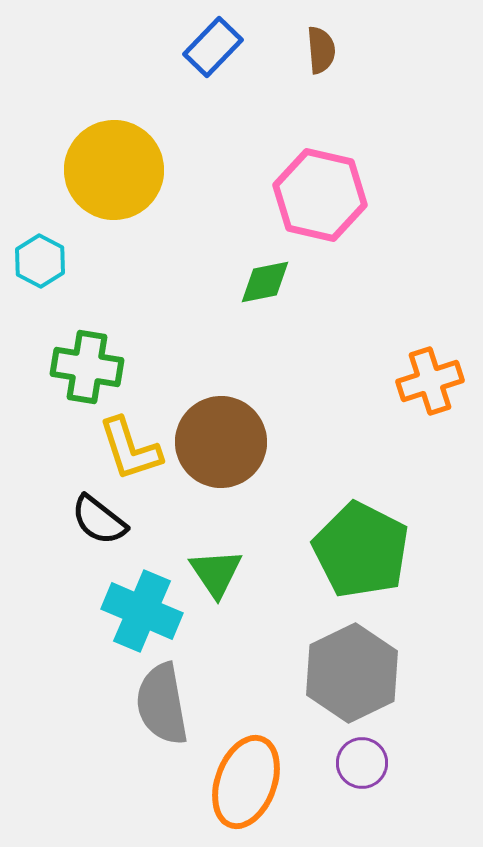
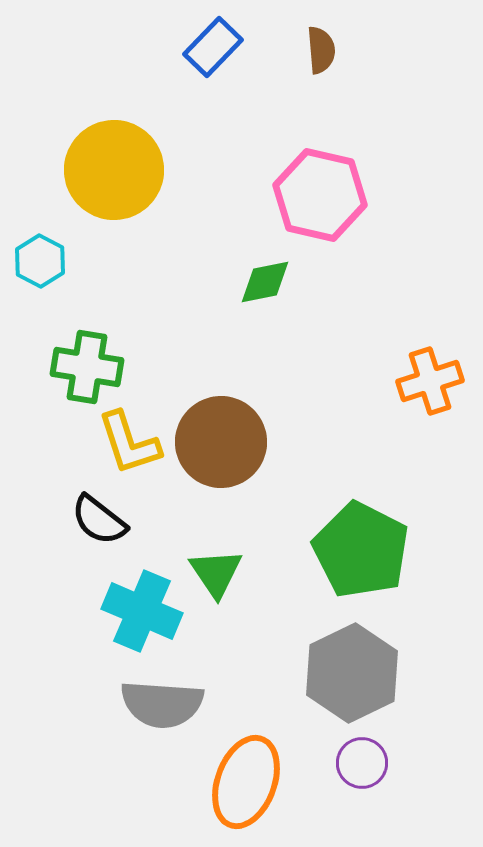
yellow L-shape: moved 1 px left, 6 px up
gray semicircle: rotated 76 degrees counterclockwise
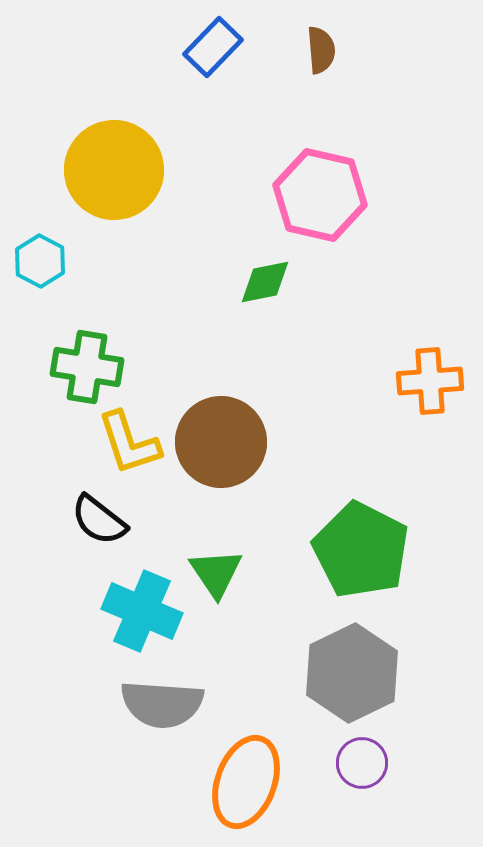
orange cross: rotated 14 degrees clockwise
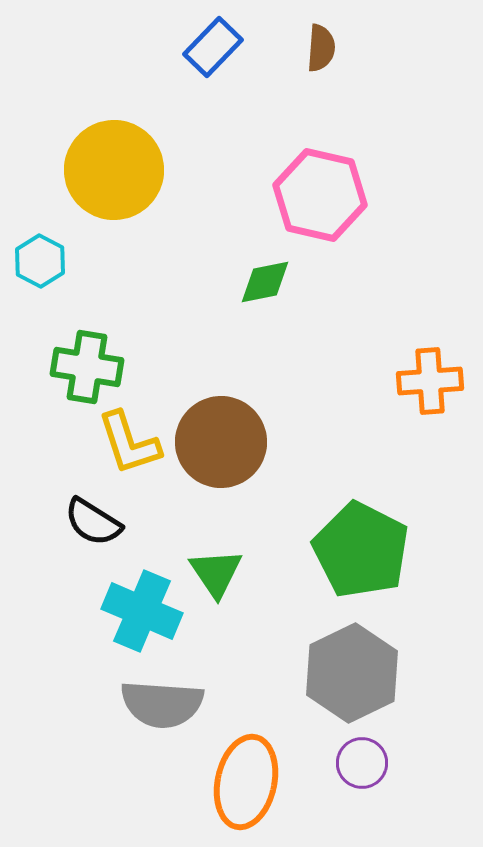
brown semicircle: moved 2 px up; rotated 9 degrees clockwise
black semicircle: moved 6 px left, 2 px down; rotated 6 degrees counterclockwise
orange ellipse: rotated 8 degrees counterclockwise
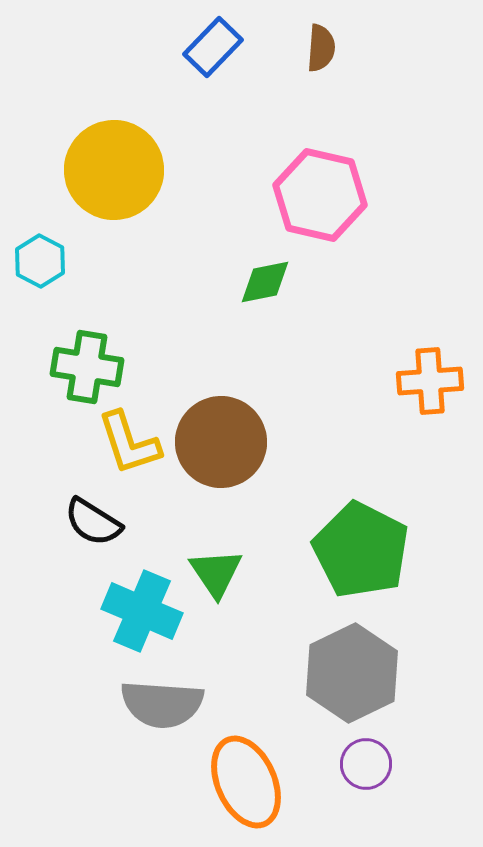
purple circle: moved 4 px right, 1 px down
orange ellipse: rotated 36 degrees counterclockwise
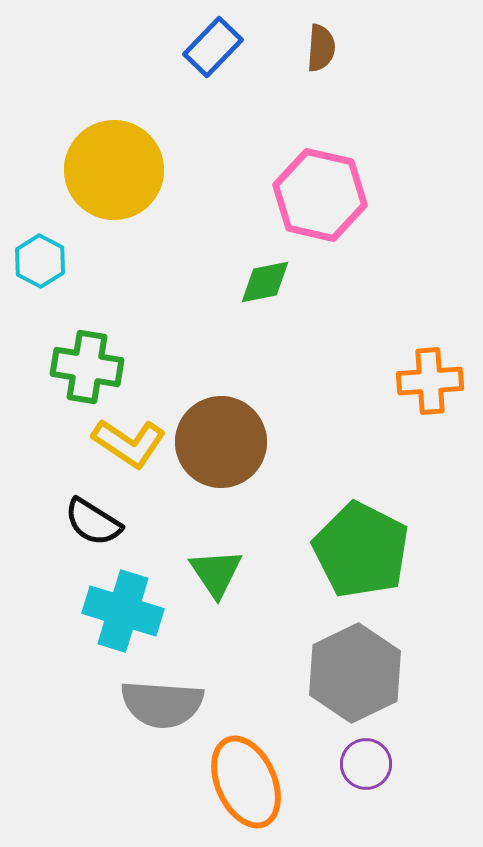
yellow L-shape: rotated 38 degrees counterclockwise
cyan cross: moved 19 px left; rotated 6 degrees counterclockwise
gray hexagon: moved 3 px right
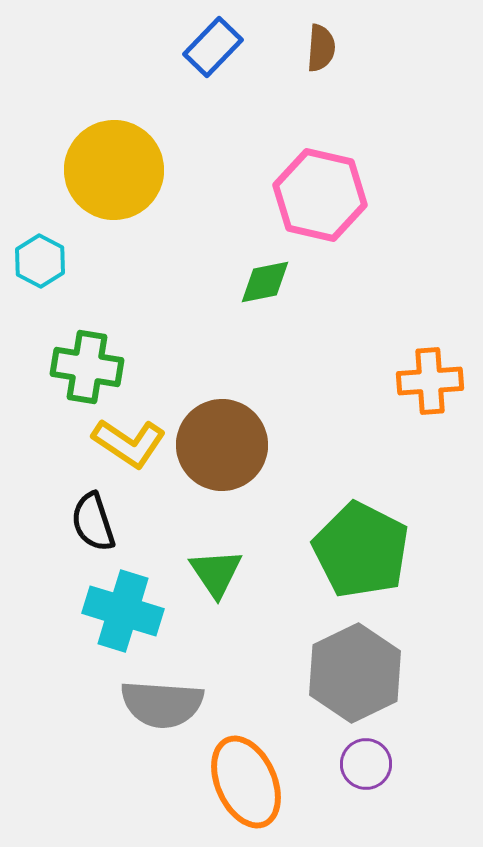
brown circle: moved 1 px right, 3 px down
black semicircle: rotated 40 degrees clockwise
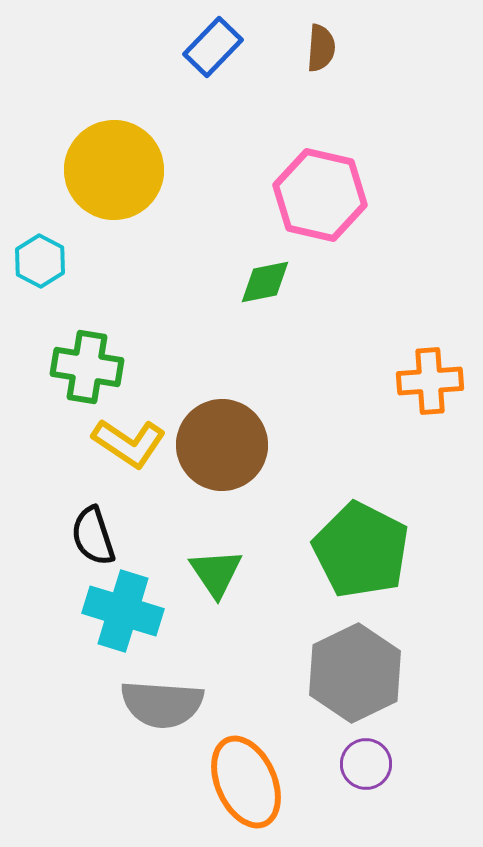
black semicircle: moved 14 px down
